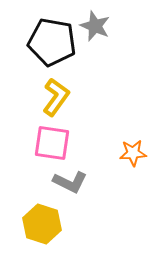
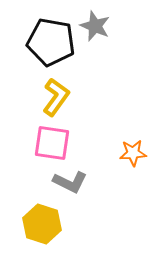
black pentagon: moved 1 px left
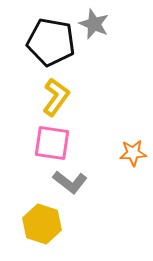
gray star: moved 1 px left, 2 px up
gray L-shape: rotated 12 degrees clockwise
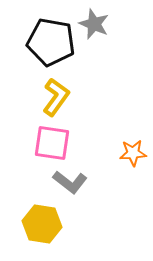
yellow hexagon: rotated 9 degrees counterclockwise
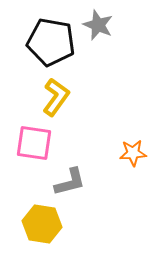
gray star: moved 4 px right, 1 px down
pink square: moved 18 px left
gray L-shape: rotated 52 degrees counterclockwise
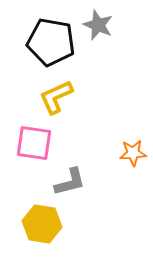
yellow L-shape: rotated 150 degrees counterclockwise
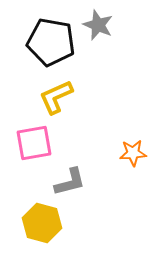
pink square: rotated 18 degrees counterclockwise
yellow hexagon: moved 1 px up; rotated 6 degrees clockwise
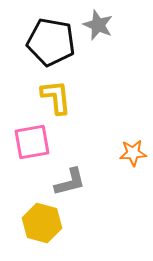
yellow L-shape: rotated 108 degrees clockwise
pink square: moved 2 px left, 1 px up
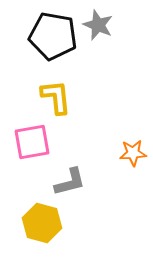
black pentagon: moved 2 px right, 6 px up
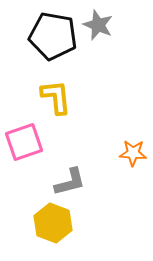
pink square: moved 8 px left; rotated 9 degrees counterclockwise
orange star: rotated 8 degrees clockwise
yellow hexagon: moved 11 px right; rotated 6 degrees clockwise
